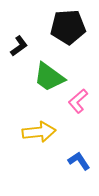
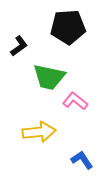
green trapezoid: rotated 24 degrees counterclockwise
pink L-shape: moved 3 px left; rotated 80 degrees clockwise
blue L-shape: moved 3 px right, 1 px up
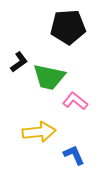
black L-shape: moved 16 px down
blue L-shape: moved 8 px left, 5 px up; rotated 10 degrees clockwise
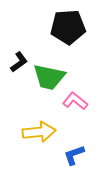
blue L-shape: rotated 85 degrees counterclockwise
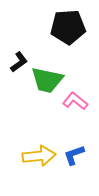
green trapezoid: moved 2 px left, 3 px down
yellow arrow: moved 24 px down
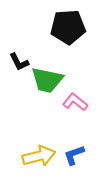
black L-shape: rotated 100 degrees clockwise
pink L-shape: moved 1 px down
yellow arrow: rotated 8 degrees counterclockwise
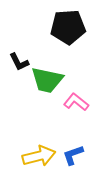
pink L-shape: moved 1 px right
blue L-shape: moved 1 px left
